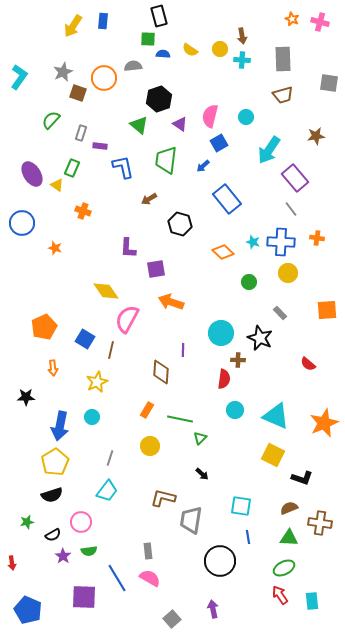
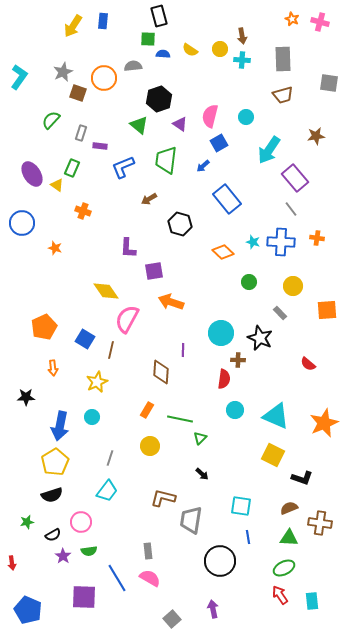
blue L-shape at (123, 167): rotated 100 degrees counterclockwise
purple square at (156, 269): moved 2 px left, 2 px down
yellow circle at (288, 273): moved 5 px right, 13 px down
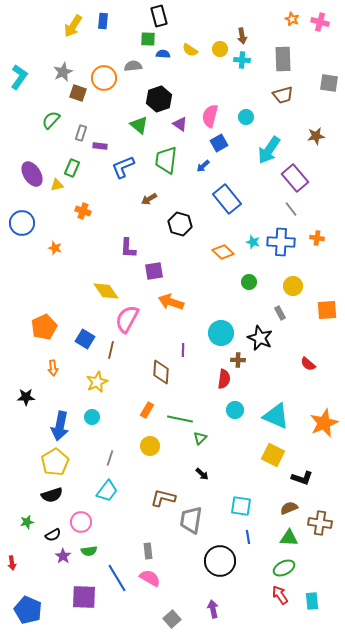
yellow triangle at (57, 185): rotated 48 degrees counterclockwise
gray rectangle at (280, 313): rotated 16 degrees clockwise
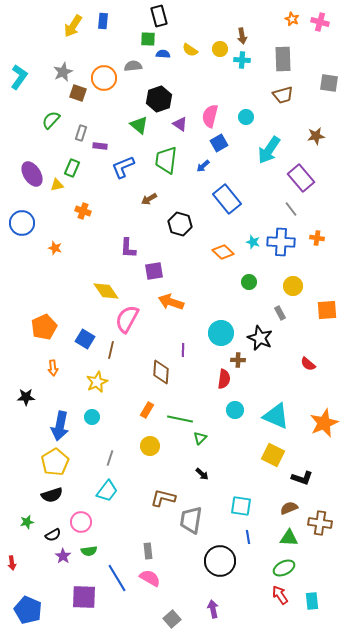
purple rectangle at (295, 178): moved 6 px right
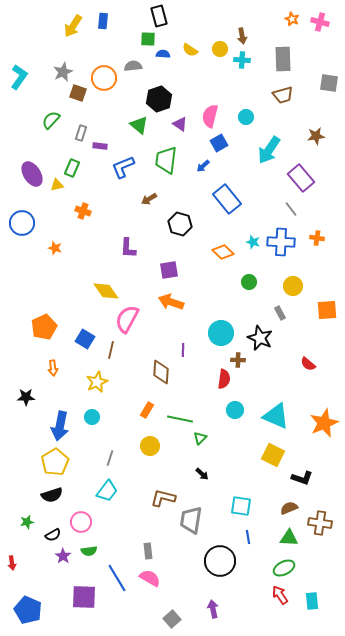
purple square at (154, 271): moved 15 px right, 1 px up
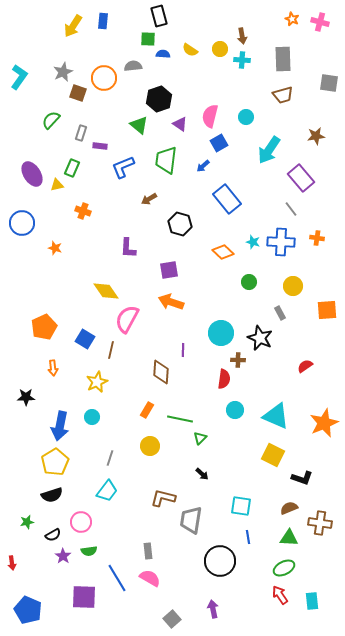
red semicircle at (308, 364): moved 3 px left, 2 px down; rotated 105 degrees clockwise
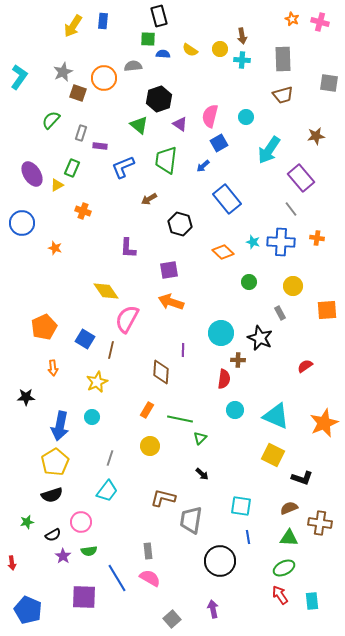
yellow triangle at (57, 185): rotated 16 degrees counterclockwise
